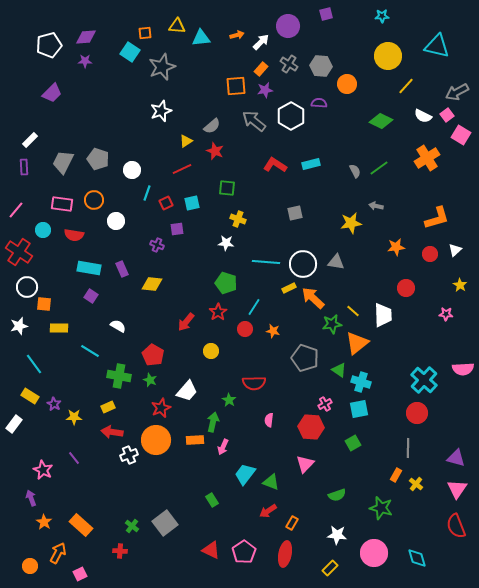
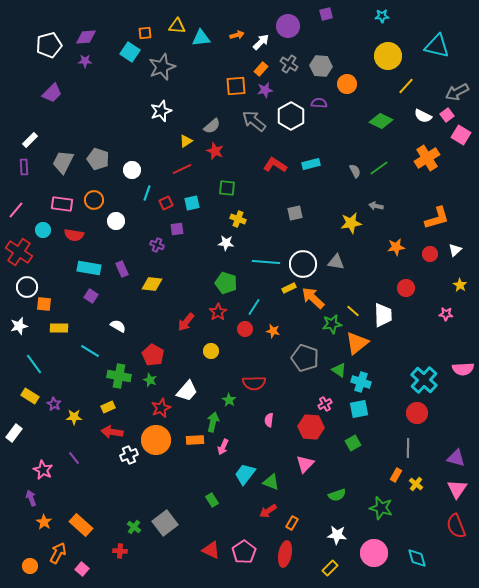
white rectangle at (14, 424): moved 9 px down
green cross at (132, 526): moved 2 px right, 1 px down
pink square at (80, 574): moved 2 px right, 5 px up; rotated 24 degrees counterclockwise
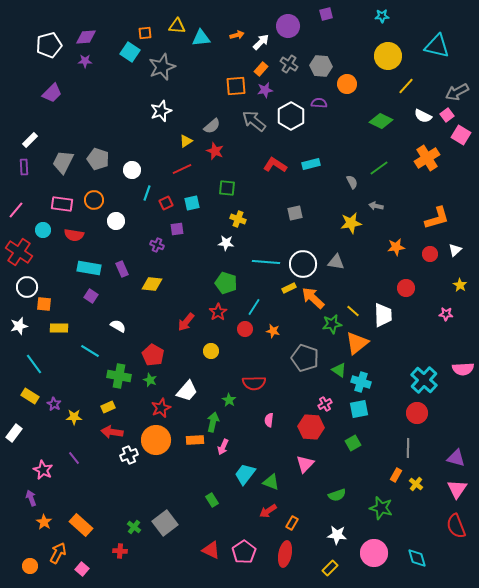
gray semicircle at (355, 171): moved 3 px left, 11 px down
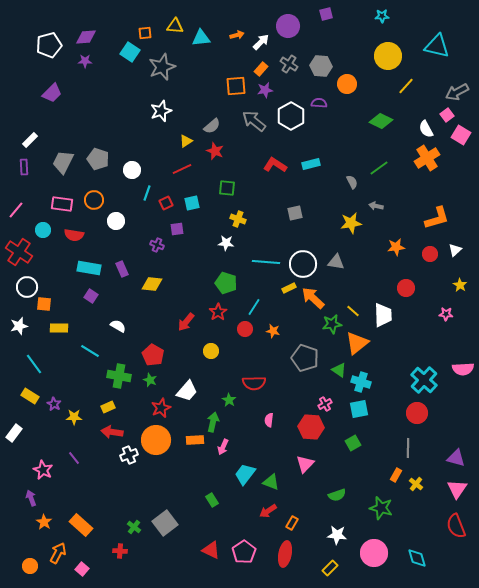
yellow triangle at (177, 26): moved 2 px left
white semicircle at (423, 116): moved 3 px right, 13 px down; rotated 36 degrees clockwise
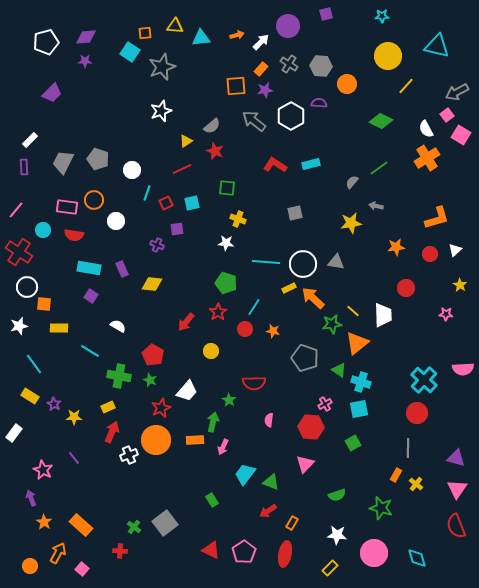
white pentagon at (49, 45): moved 3 px left, 3 px up
gray semicircle at (352, 182): rotated 112 degrees counterclockwise
pink rectangle at (62, 204): moved 5 px right, 3 px down
red arrow at (112, 432): rotated 105 degrees clockwise
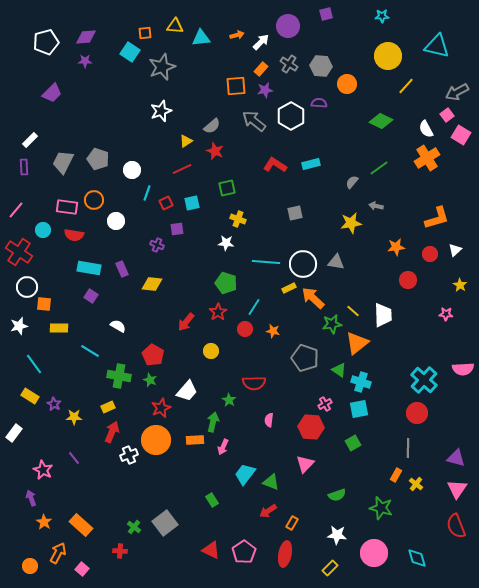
green square at (227, 188): rotated 18 degrees counterclockwise
red circle at (406, 288): moved 2 px right, 8 px up
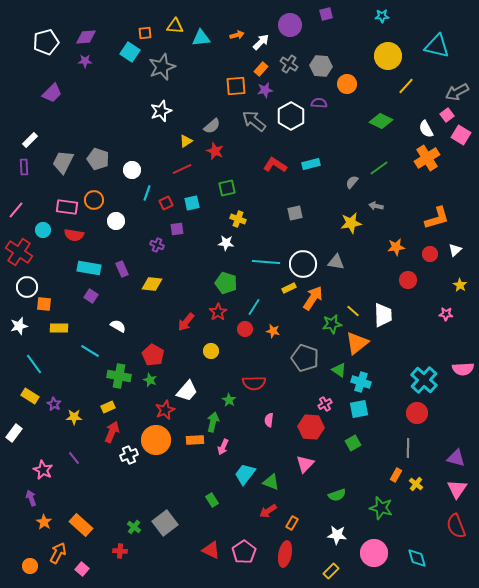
purple circle at (288, 26): moved 2 px right, 1 px up
orange arrow at (313, 298): rotated 80 degrees clockwise
red star at (161, 408): moved 4 px right, 2 px down
yellow rectangle at (330, 568): moved 1 px right, 3 px down
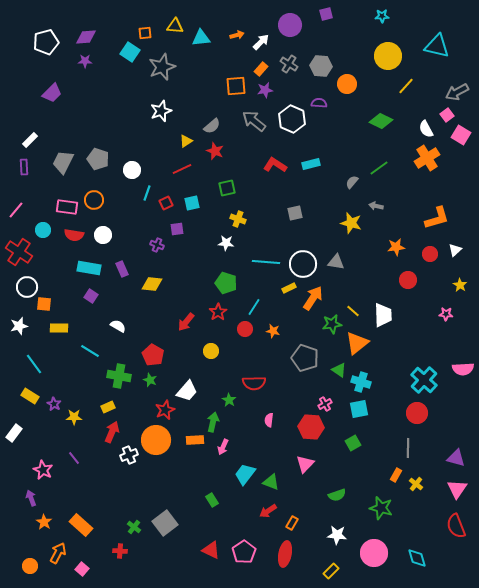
white hexagon at (291, 116): moved 1 px right, 3 px down; rotated 8 degrees counterclockwise
white circle at (116, 221): moved 13 px left, 14 px down
yellow star at (351, 223): rotated 25 degrees clockwise
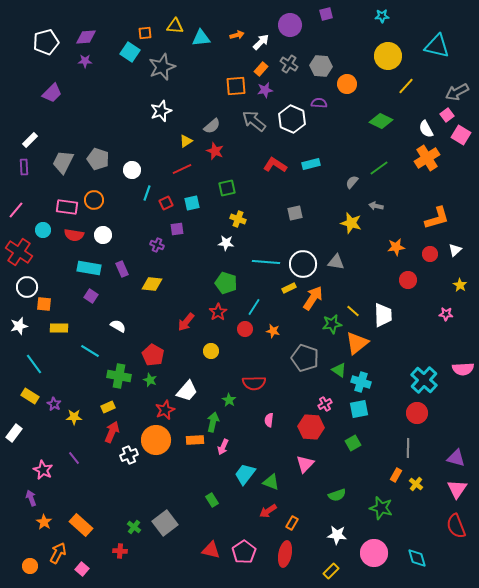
red triangle at (211, 550): rotated 12 degrees counterclockwise
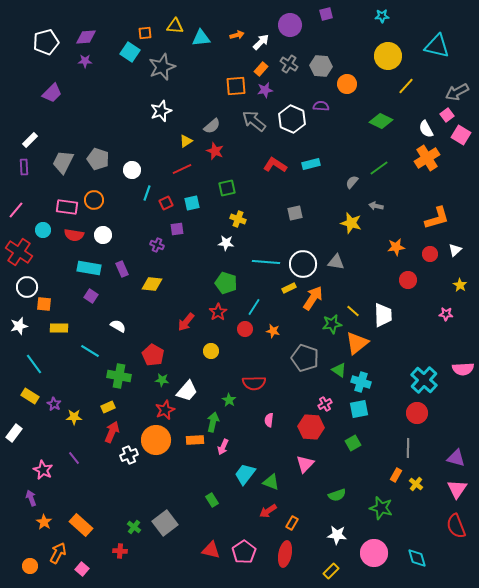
purple semicircle at (319, 103): moved 2 px right, 3 px down
green star at (150, 380): moved 12 px right; rotated 16 degrees counterclockwise
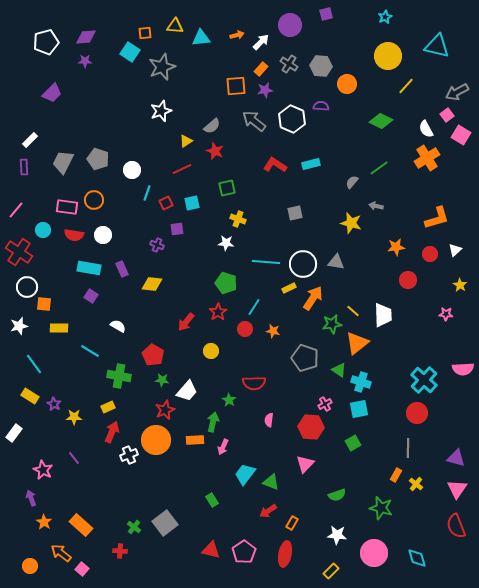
cyan star at (382, 16): moved 3 px right, 1 px down; rotated 24 degrees counterclockwise
orange arrow at (58, 553): moved 3 px right; rotated 80 degrees counterclockwise
